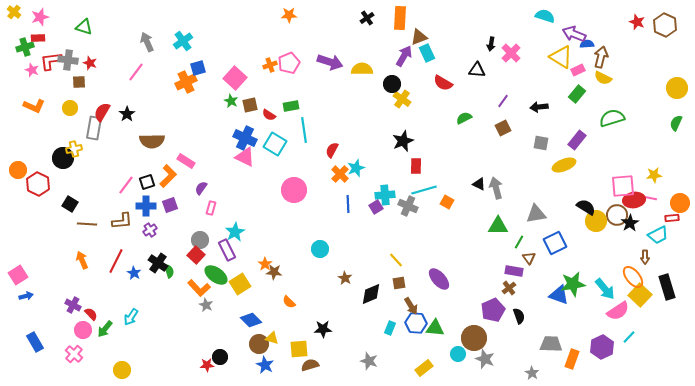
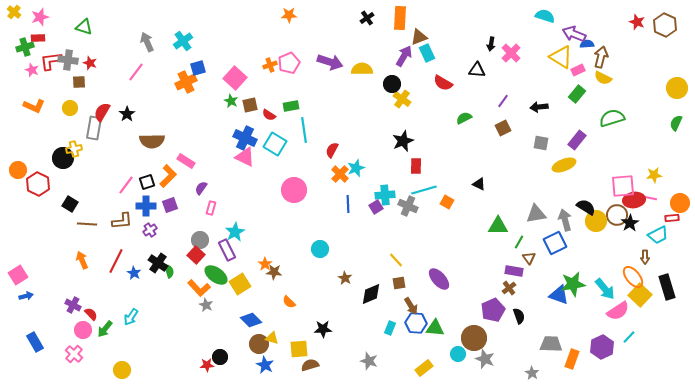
gray arrow at (496, 188): moved 69 px right, 32 px down
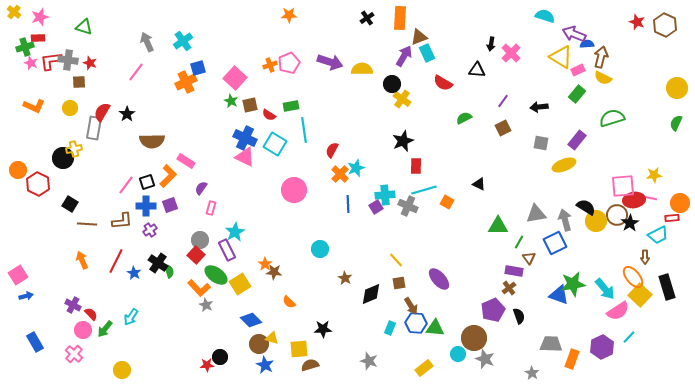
pink star at (32, 70): moved 1 px left, 7 px up
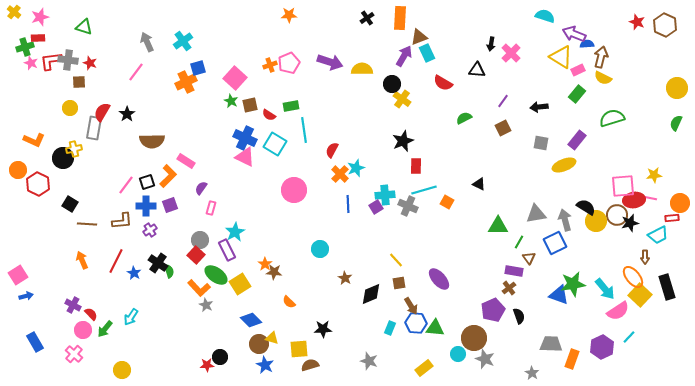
orange L-shape at (34, 106): moved 34 px down
black star at (630, 223): rotated 18 degrees clockwise
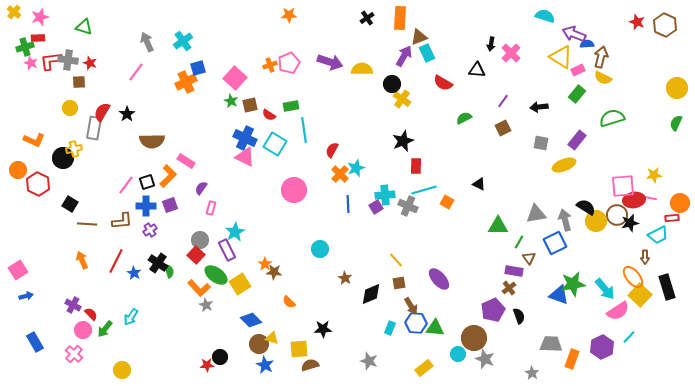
pink square at (18, 275): moved 5 px up
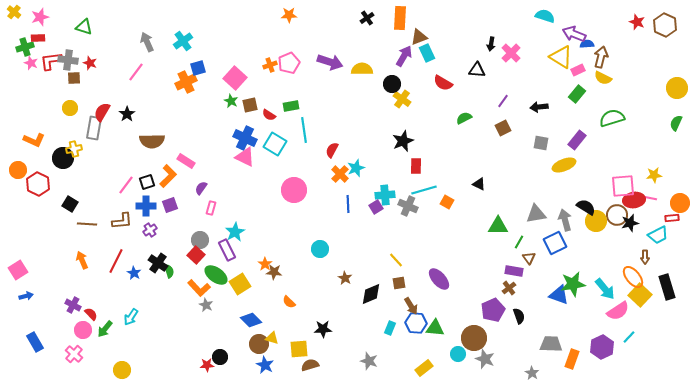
brown square at (79, 82): moved 5 px left, 4 px up
